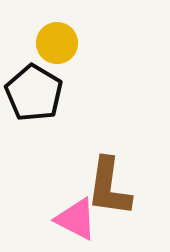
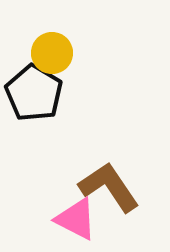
yellow circle: moved 5 px left, 10 px down
brown L-shape: rotated 138 degrees clockwise
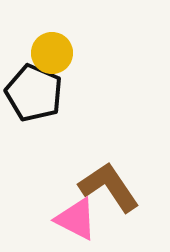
black pentagon: rotated 8 degrees counterclockwise
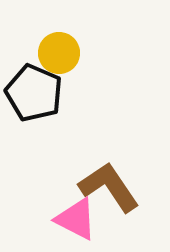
yellow circle: moved 7 px right
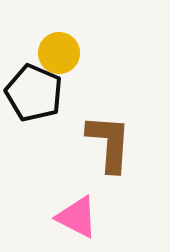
brown L-shape: moved 44 px up; rotated 38 degrees clockwise
pink triangle: moved 1 px right, 2 px up
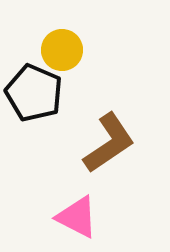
yellow circle: moved 3 px right, 3 px up
brown L-shape: rotated 52 degrees clockwise
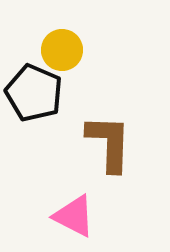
brown L-shape: rotated 54 degrees counterclockwise
pink triangle: moved 3 px left, 1 px up
